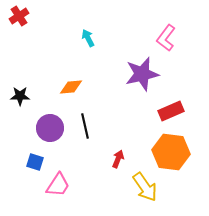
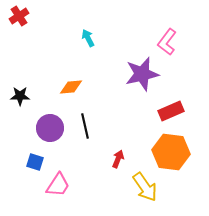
pink L-shape: moved 1 px right, 4 px down
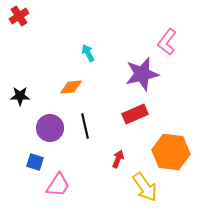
cyan arrow: moved 15 px down
red rectangle: moved 36 px left, 3 px down
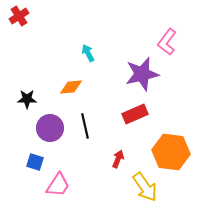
black star: moved 7 px right, 3 px down
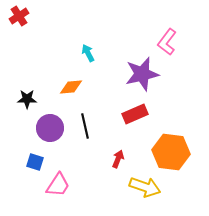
yellow arrow: rotated 36 degrees counterclockwise
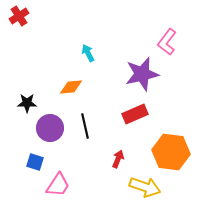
black star: moved 4 px down
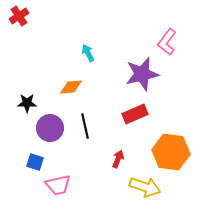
pink trapezoid: rotated 44 degrees clockwise
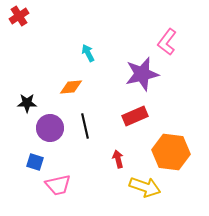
red rectangle: moved 2 px down
red arrow: rotated 36 degrees counterclockwise
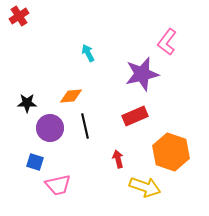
orange diamond: moved 9 px down
orange hexagon: rotated 12 degrees clockwise
